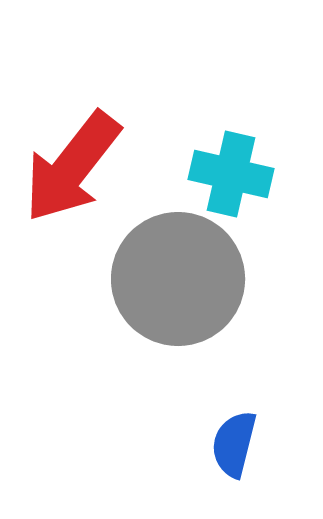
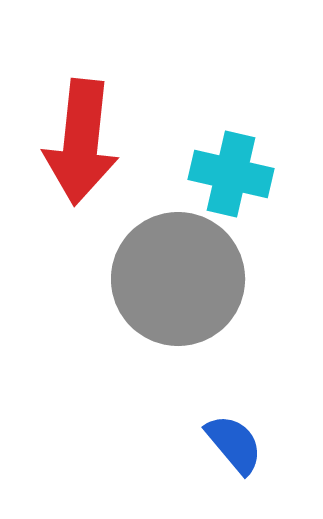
red arrow: moved 9 px right, 25 px up; rotated 32 degrees counterclockwise
blue semicircle: rotated 126 degrees clockwise
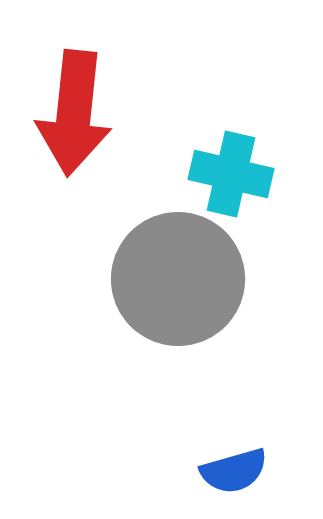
red arrow: moved 7 px left, 29 px up
blue semicircle: moved 27 px down; rotated 114 degrees clockwise
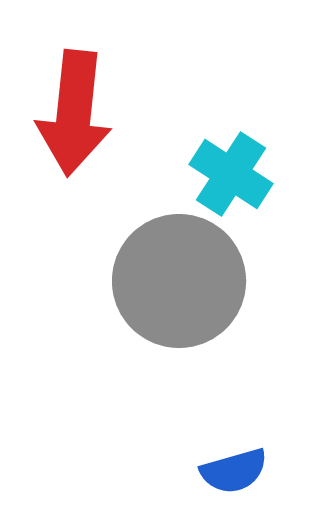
cyan cross: rotated 20 degrees clockwise
gray circle: moved 1 px right, 2 px down
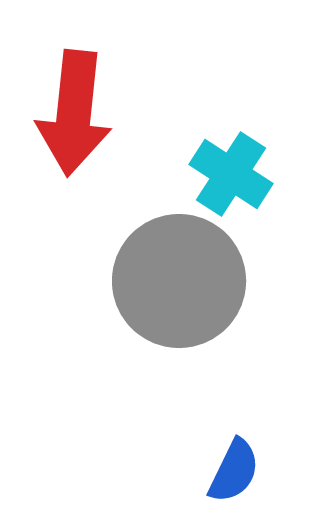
blue semicircle: rotated 48 degrees counterclockwise
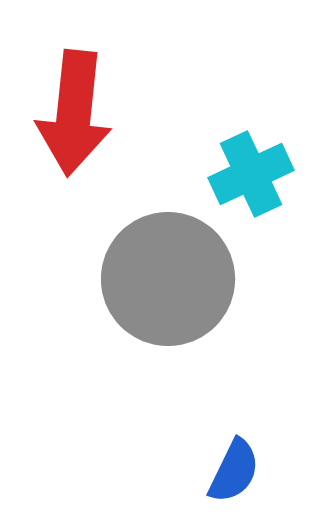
cyan cross: moved 20 px right; rotated 32 degrees clockwise
gray circle: moved 11 px left, 2 px up
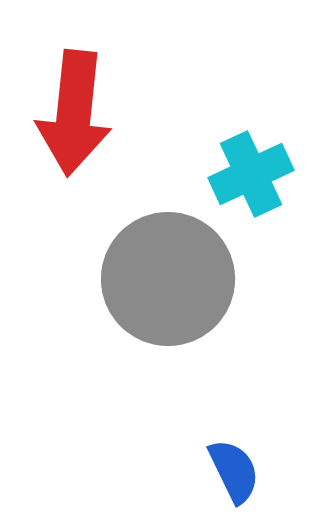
blue semicircle: rotated 52 degrees counterclockwise
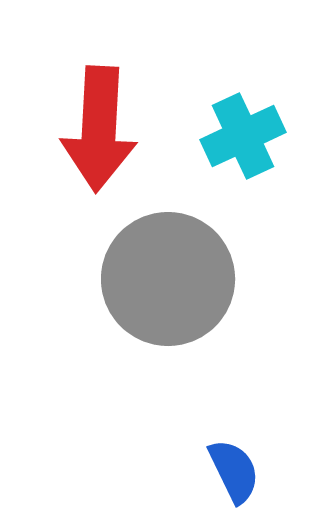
red arrow: moved 25 px right, 16 px down; rotated 3 degrees counterclockwise
cyan cross: moved 8 px left, 38 px up
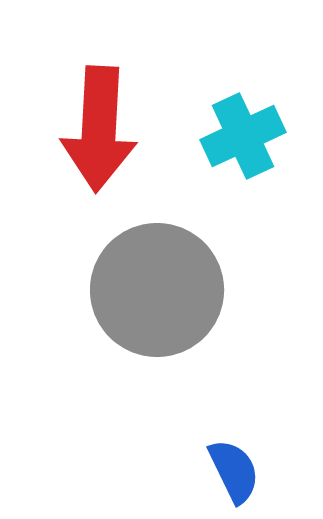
gray circle: moved 11 px left, 11 px down
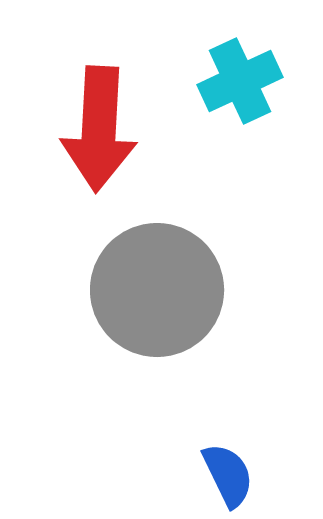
cyan cross: moved 3 px left, 55 px up
blue semicircle: moved 6 px left, 4 px down
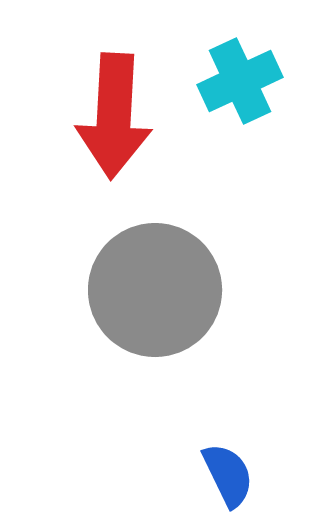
red arrow: moved 15 px right, 13 px up
gray circle: moved 2 px left
